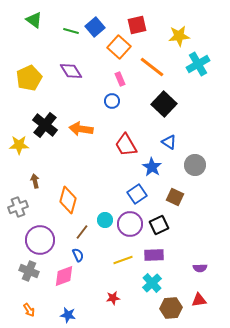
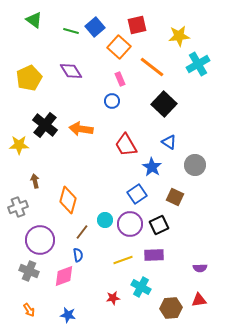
blue semicircle at (78, 255): rotated 16 degrees clockwise
cyan cross at (152, 283): moved 11 px left, 4 px down; rotated 18 degrees counterclockwise
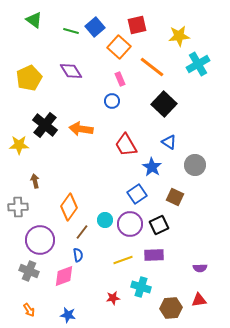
orange diamond at (68, 200): moved 1 px right, 7 px down; rotated 20 degrees clockwise
gray cross at (18, 207): rotated 18 degrees clockwise
cyan cross at (141, 287): rotated 12 degrees counterclockwise
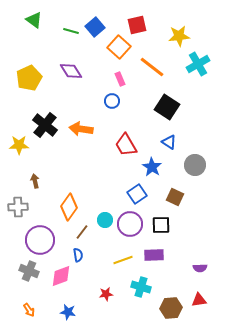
black square at (164, 104): moved 3 px right, 3 px down; rotated 10 degrees counterclockwise
black square at (159, 225): moved 2 px right; rotated 24 degrees clockwise
pink diamond at (64, 276): moved 3 px left
red star at (113, 298): moved 7 px left, 4 px up
blue star at (68, 315): moved 3 px up
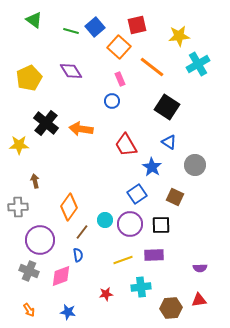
black cross at (45, 125): moved 1 px right, 2 px up
cyan cross at (141, 287): rotated 24 degrees counterclockwise
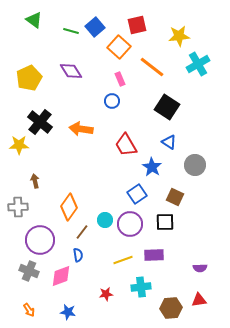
black cross at (46, 123): moved 6 px left, 1 px up
black square at (161, 225): moved 4 px right, 3 px up
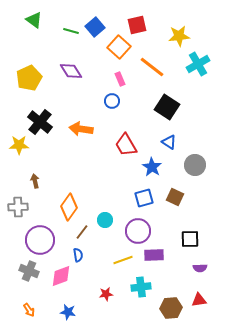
blue square at (137, 194): moved 7 px right, 4 px down; rotated 18 degrees clockwise
black square at (165, 222): moved 25 px right, 17 px down
purple circle at (130, 224): moved 8 px right, 7 px down
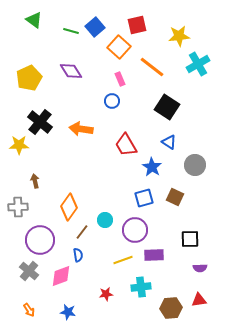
purple circle at (138, 231): moved 3 px left, 1 px up
gray cross at (29, 271): rotated 18 degrees clockwise
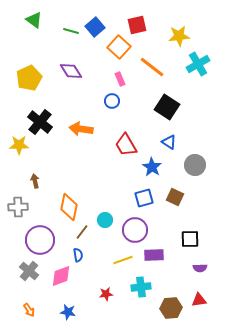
orange diamond at (69, 207): rotated 24 degrees counterclockwise
